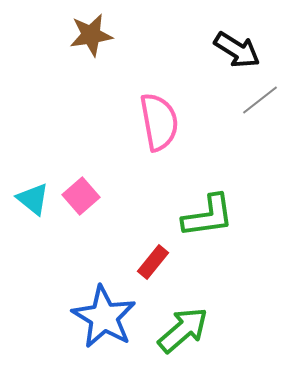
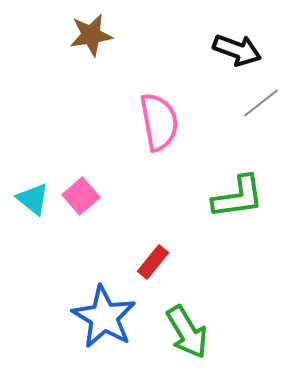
black arrow: rotated 12 degrees counterclockwise
gray line: moved 1 px right, 3 px down
green L-shape: moved 30 px right, 19 px up
green arrow: moved 4 px right, 2 px down; rotated 100 degrees clockwise
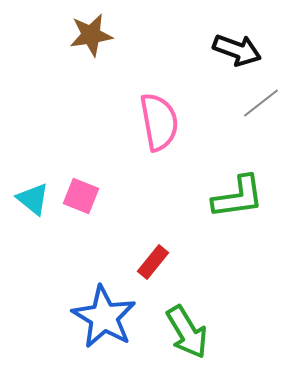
pink square: rotated 27 degrees counterclockwise
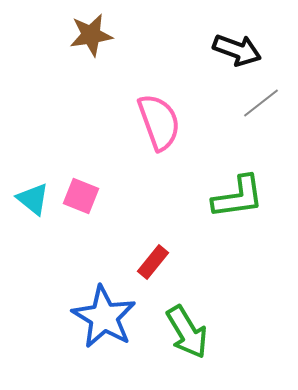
pink semicircle: rotated 10 degrees counterclockwise
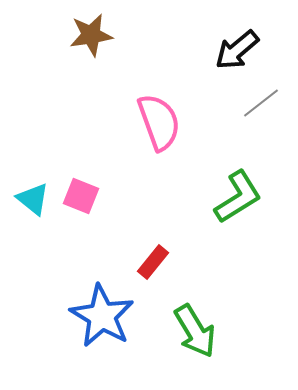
black arrow: rotated 120 degrees clockwise
green L-shape: rotated 24 degrees counterclockwise
blue star: moved 2 px left, 1 px up
green arrow: moved 8 px right, 1 px up
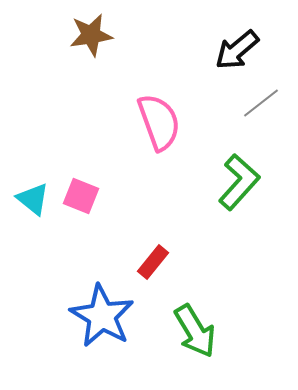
green L-shape: moved 1 px right, 15 px up; rotated 16 degrees counterclockwise
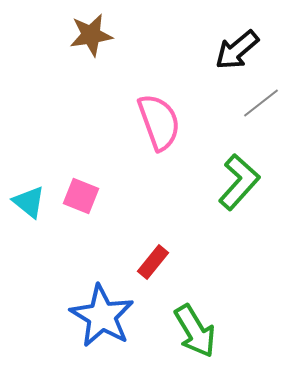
cyan triangle: moved 4 px left, 3 px down
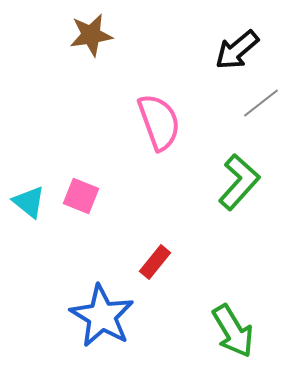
red rectangle: moved 2 px right
green arrow: moved 38 px right
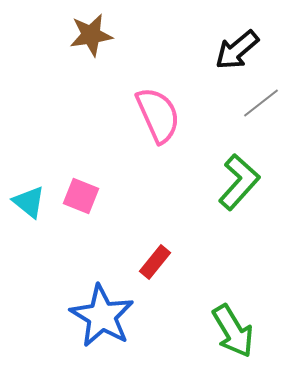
pink semicircle: moved 1 px left, 7 px up; rotated 4 degrees counterclockwise
